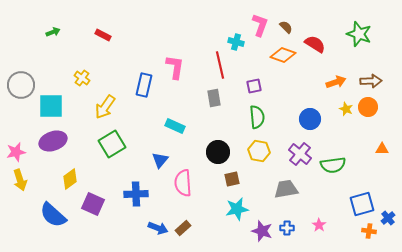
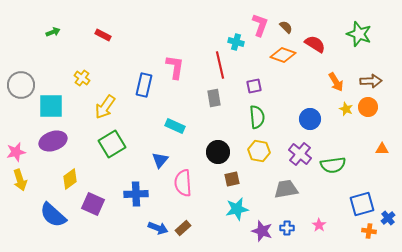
orange arrow at (336, 82): rotated 78 degrees clockwise
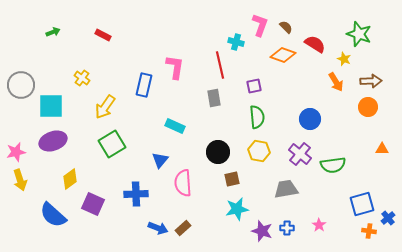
yellow star at (346, 109): moved 2 px left, 50 px up
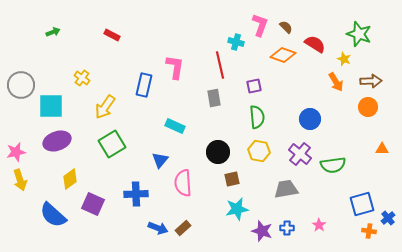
red rectangle at (103, 35): moved 9 px right
purple ellipse at (53, 141): moved 4 px right
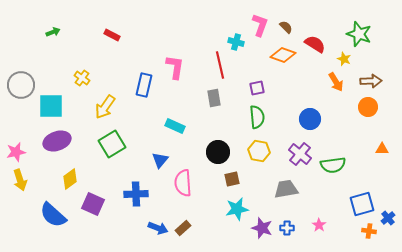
purple square at (254, 86): moved 3 px right, 2 px down
purple star at (262, 231): moved 3 px up
